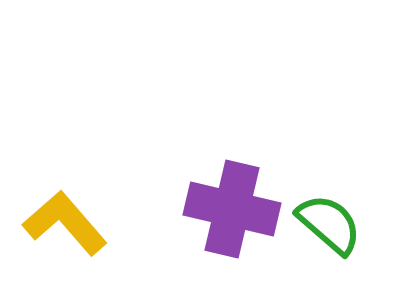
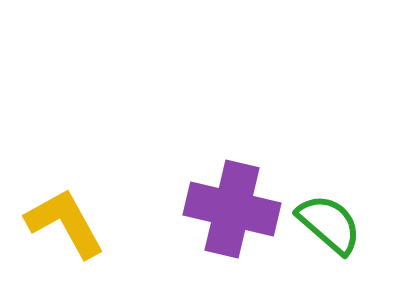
yellow L-shape: rotated 12 degrees clockwise
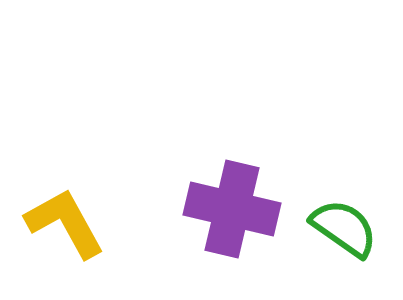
green semicircle: moved 15 px right, 4 px down; rotated 6 degrees counterclockwise
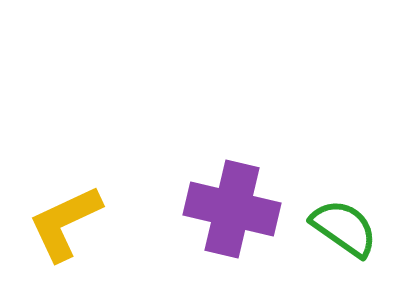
yellow L-shape: rotated 86 degrees counterclockwise
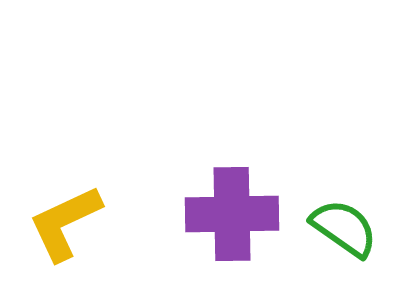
purple cross: moved 5 px down; rotated 14 degrees counterclockwise
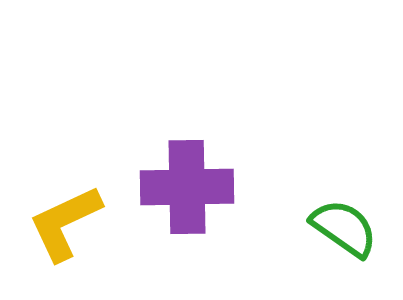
purple cross: moved 45 px left, 27 px up
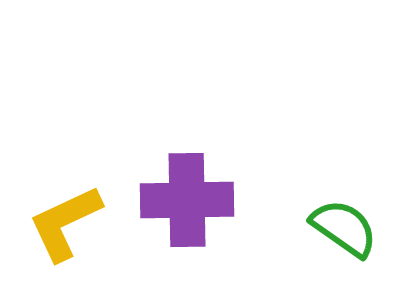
purple cross: moved 13 px down
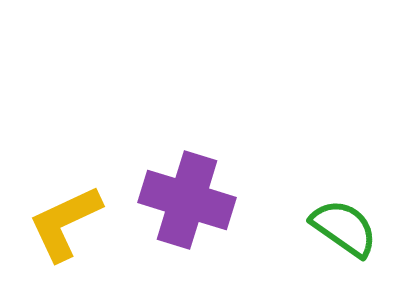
purple cross: rotated 18 degrees clockwise
